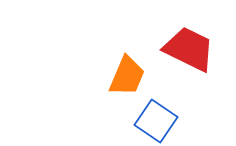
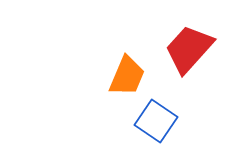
red trapezoid: rotated 74 degrees counterclockwise
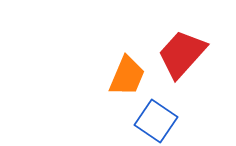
red trapezoid: moved 7 px left, 5 px down
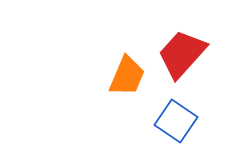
blue square: moved 20 px right
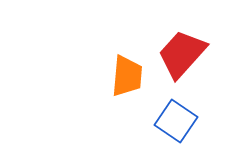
orange trapezoid: rotated 18 degrees counterclockwise
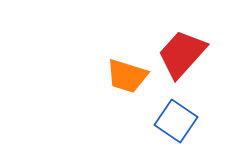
orange trapezoid: rotated 102 degrees clockwise
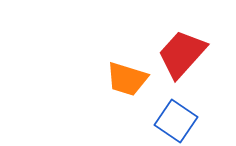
orange trapezoid: moved 3 px down
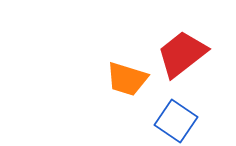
red trapezoid: rotated 10 degrees clockwise
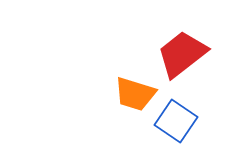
orange trapezoid: moved 8 px right, 15 px down
